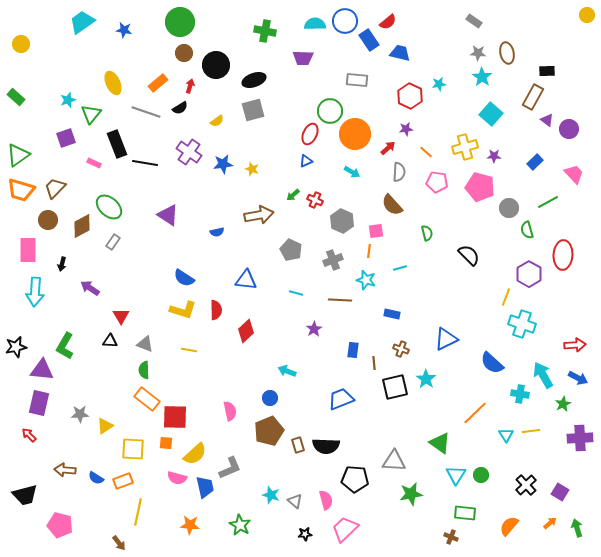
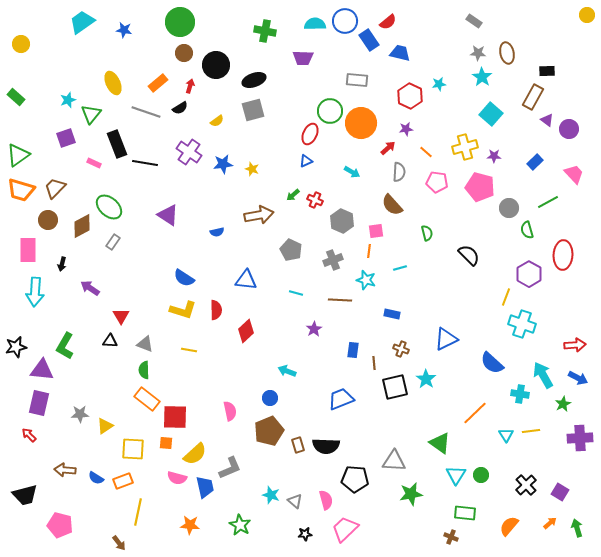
orange circle at (355, 134): moved 6 px right, 11 px up
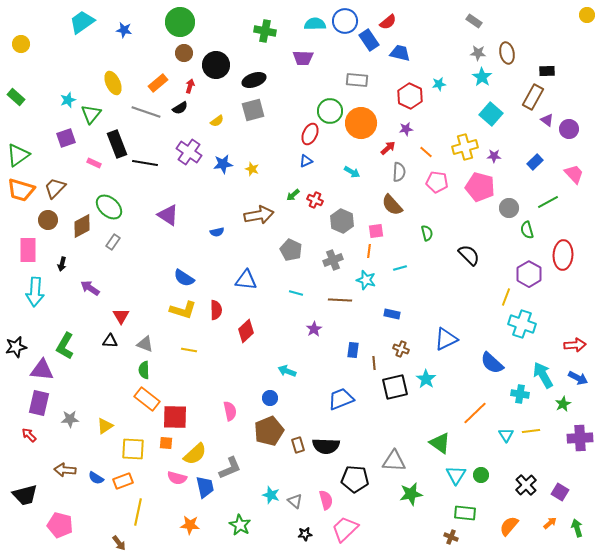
gray star at (80, 414): moved 10 px left, 5 px down
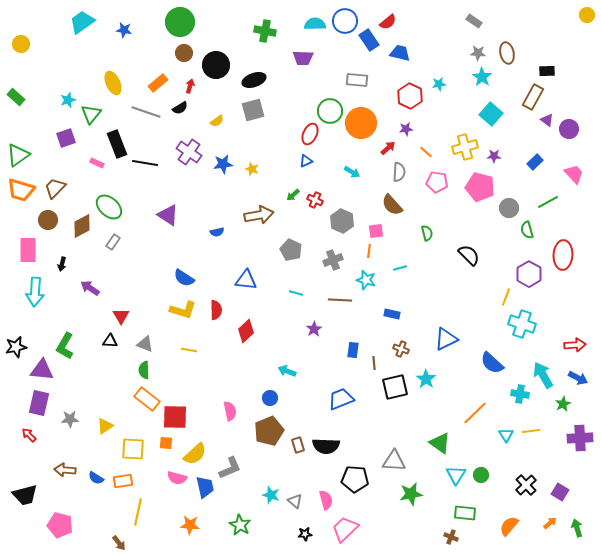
pink rectangle at (94, 163): moved 3 px right
orange rectangle at (123, 481): rotated 12 degrees clockwise
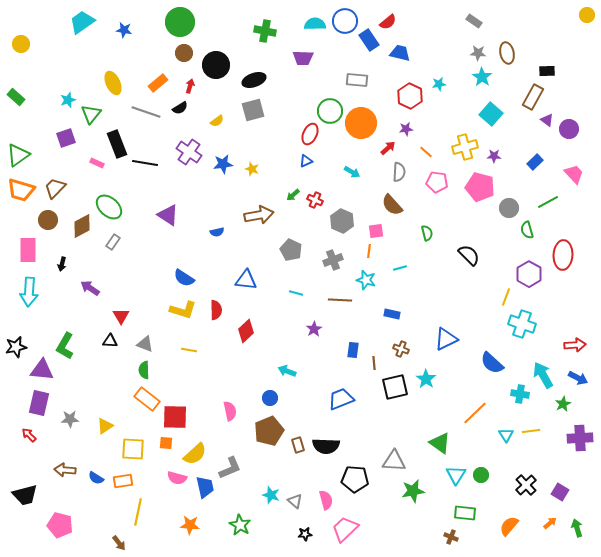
cyan arrow at (35, 292): moved 6 px left
green star at (411, 494): moved 2 px right, 3 px up
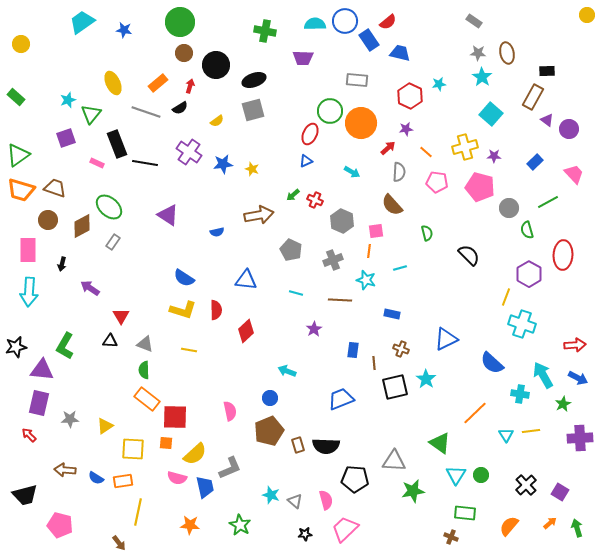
brown trapezoid at (55, 188): rotated 65 degrees clockwise
